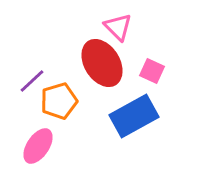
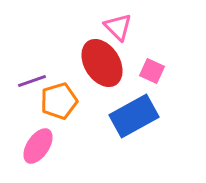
purple line: rotated 24 degrees clockwise
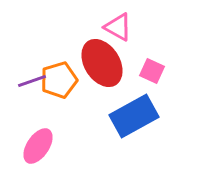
pink triangle: rotated 16 degrees counterclockwise
orange pentagon: moved 21 px up
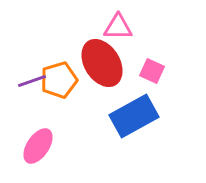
pink triangle: rotated 28 degrees counterclockwise
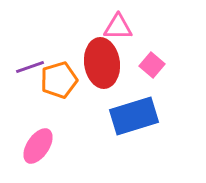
red ellipse: rotated 24 degrees clockwise
pink square: moved 6 px up; rotated 15 degrees clockwise
purple line: moved 2 px left, 14 px up
blue rectangle: rotated 12 degrees clockwise
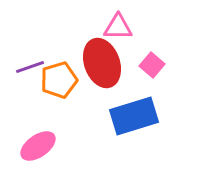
red ellipse: rotated 12 degrees counterclockwise
pink ellipse: rotated 21 degrees clockwise
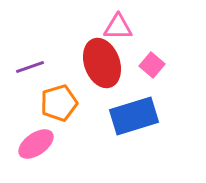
orange pentagon: moved 23 px down
pink ellipse: moved 2 px left, 2 px up
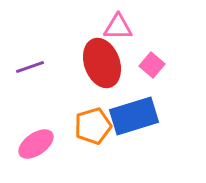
orange pentagon: moved 34 px right, 23 px down
